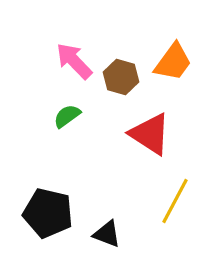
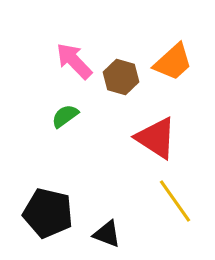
orange trapezoid: rotated 12 degrees clockwise
green semicircle: moved 2 px left
red triangle: moved 6 px right, 4 px down
yellow line: rotated 63 degrees counterclockwise
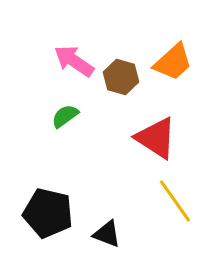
pink arrow: rotated 12 degrees counterclockwise
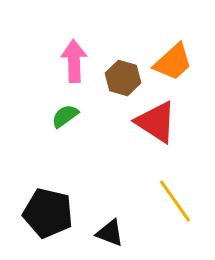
pink arrow: rotated 54 degrees clockwise
brown hexagon: moved 2 px right, 1 px down
red triangle: moved 16 px up
black triangle: moved 3 px right, 1 px up
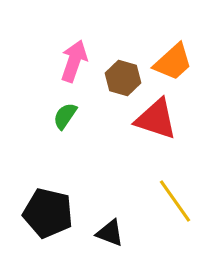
pink arrow: rotated 21 degrees clockwise
green semicircle: rotated 20 degrees counterclockwise
red triangle: moved 3 px up; rotated 15 degrees counterclockwise
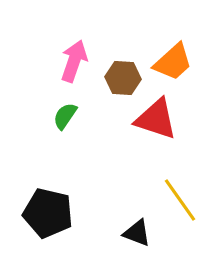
brown hexagon: rotated 12 degrees counterclockwise
yellow line: moved 5 px right, 1 px up
black triangle: moved 27 px right
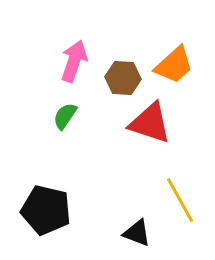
orange trapezoid: moved 1 px right, 3 px down
red triangle: moved 6 px left, 4 px down
yellow line: rotated 6 degrees clockwise
black pentagon: moved 2 px left, 3 px up
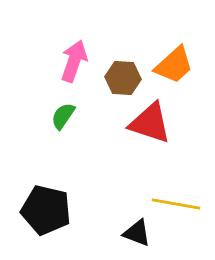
green semicircle: moved 2 px left
yellow line: moved 4 px left, 4 px down; rotated 51 degrees counterclockwise
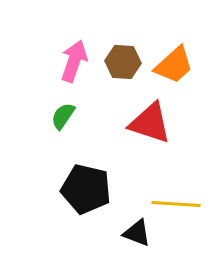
brown hexagon: moved 16 px up
yellow line: rotated 6 degrees counterclockwise
black pentagon: moved 40 px right, 21 px up
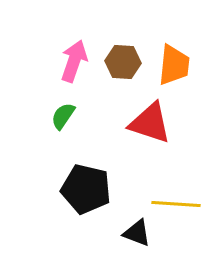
orange trapezoid: rotated 42 degrees counterclockwise
